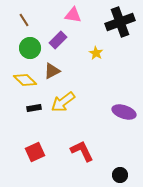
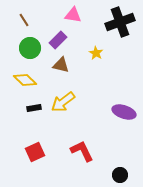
brown triangle: moved 9 px right, 6 px up; rotated 42 degrees clockwise
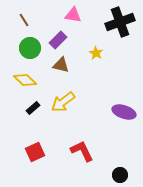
black rectangle: moved 1 px left; rotated 32 degrees counterclockwise
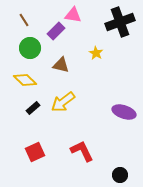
purple rectangle: moved 2 px left, 9 px up
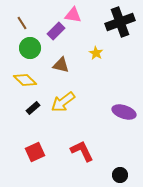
brown line: moved 2 px left, 3 px down
